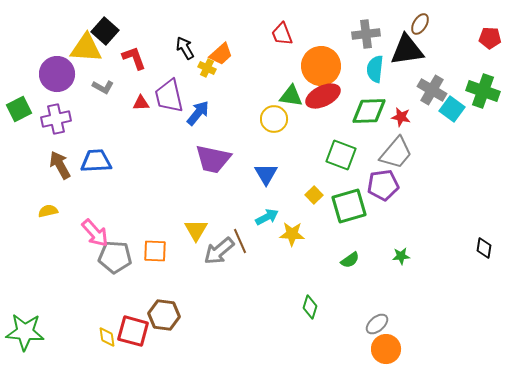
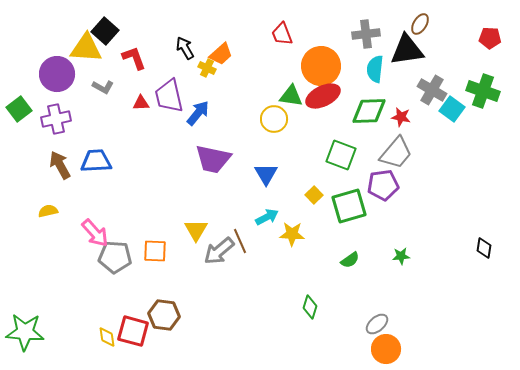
green square at (19, 109): rotated 10 degrees counterclockwise
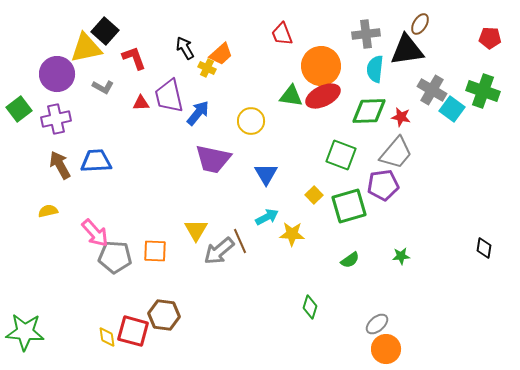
yellow triangle at (86, 48): rotated 16 degrees counterclockwise
yellow circle at (274, 119): moved 23 px left, 2 px down
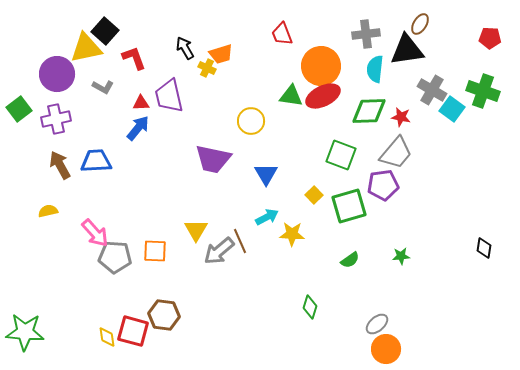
orange trapezoid at (221, 54): rotated 25 degrees clockwise
blue arrow at (198, 113): moved 60 px left, 15 px down
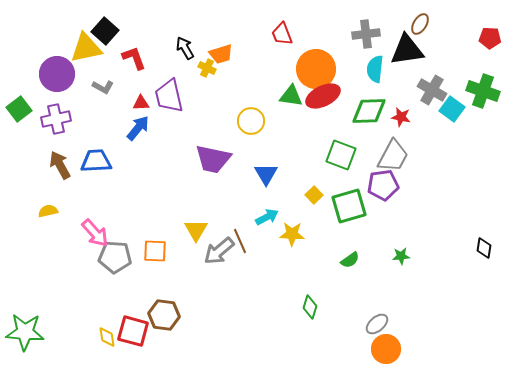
orange circle at (321, 66): moved 5 px left, 3 px down
gray trapezoid at (396, 153): moved 3 px left, 3 px down; rotated 12 degrees counterclockwise
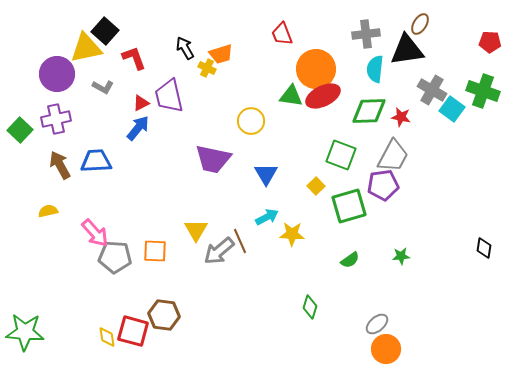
red pentagon at (490, 38): moved 4 px down
red triangle at (141, 103): rotated 24 degrees counterclockwise
green square at (19, 109): moved 1 px right, 21 px down; rotated 10 degrees counterclockwise
yellow square at (314, 195): moved 2 px right, 9 px up
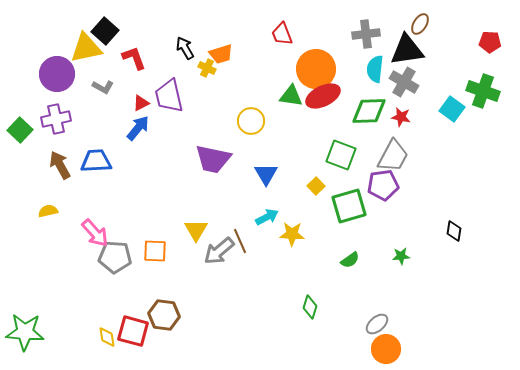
gray cross at (432, 90): moved 28 px left, 8 px up
black diamond at (484, 248): moved 30 px left, 17 px up
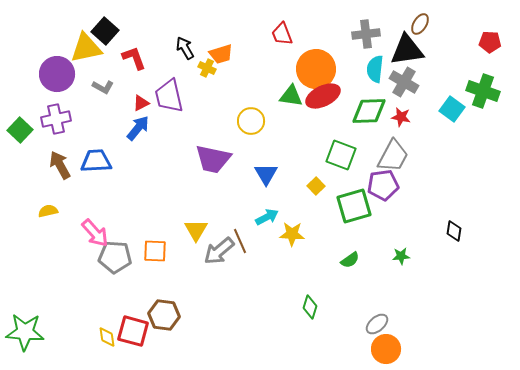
green square at (349, 206): moved 5 px right
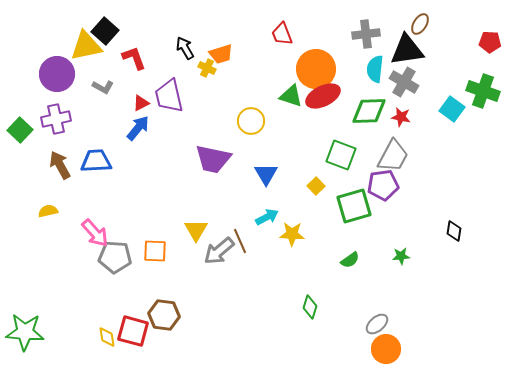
yellow triangle at (86, 48): moved 2 px up
green triangle at (291, 96): rotated 10 degrees clockwise
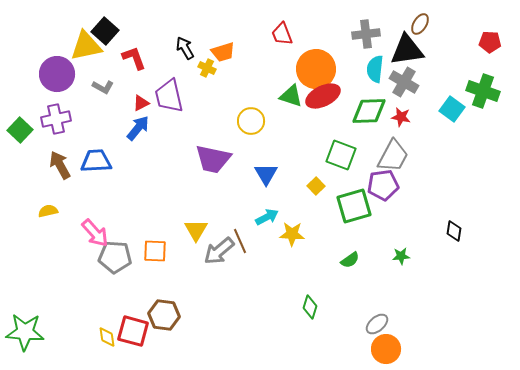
orange trapezoid at (221, 54): moved 2 px right, 2 px up
